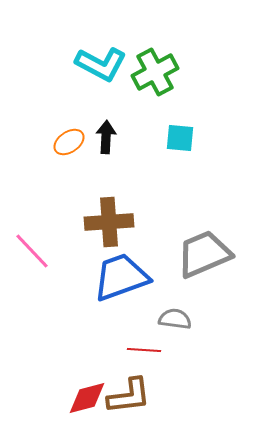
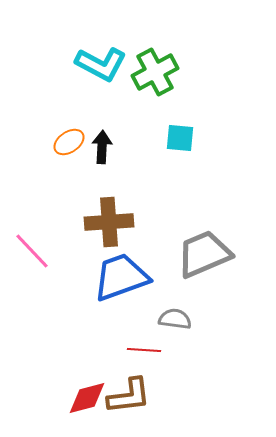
black arrow: moved 4 px left, 10 px down
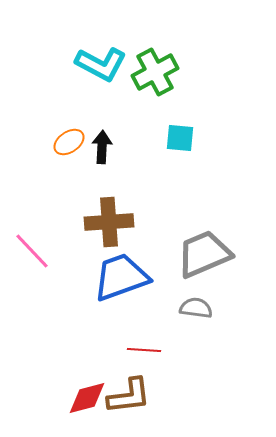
gray semicircle: moved 21 px right, 11 px up
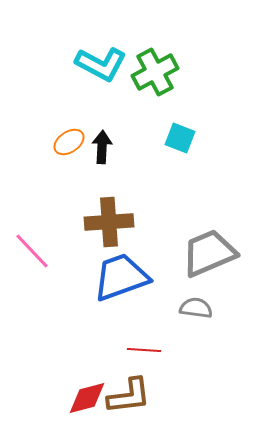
cyan square: rotated 16 degrees clockwise
gray trapezoid: moved 5 px right, 1 px up
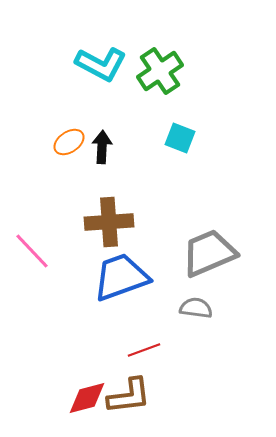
green cross: moved 5 px right, 1 px up; rotated 6 degrees counterclockwise
red line: rotated 24 degrees counterclockwise
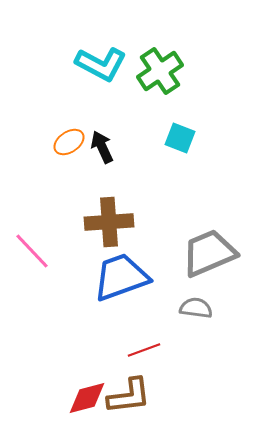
black arrow: rotated 28 degrees counterclockwise
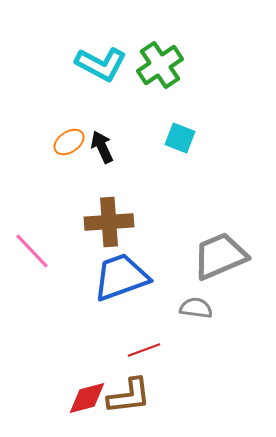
green cross: moved 6 px up
gray trapezoid: moved 11 px right, 3 px down
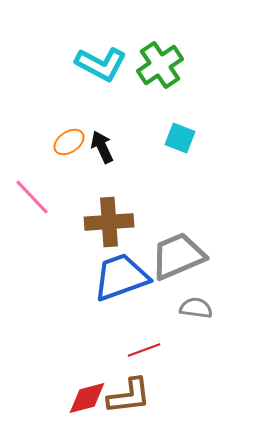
pink line: moved 54 px up
gray trapezoid: moved 42 px left
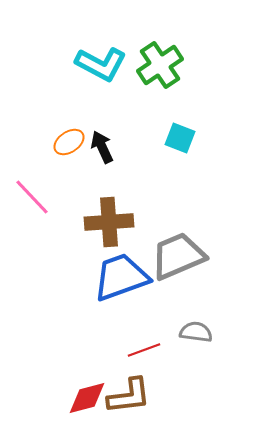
gray semicircle: moved 24 px down
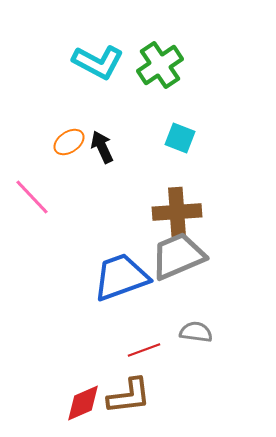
cyan L-shape: moved 3 px left, 2 px up
brown cross: moved 68 px right, 10 px up
red diamond: moved 4 px left, 5 px down; rotated 9 degrees counterclockwise
